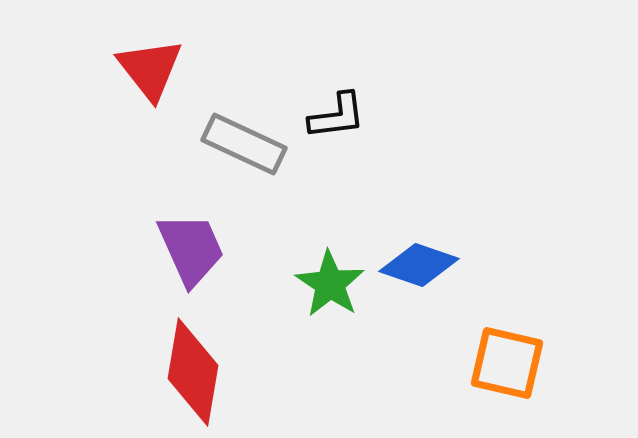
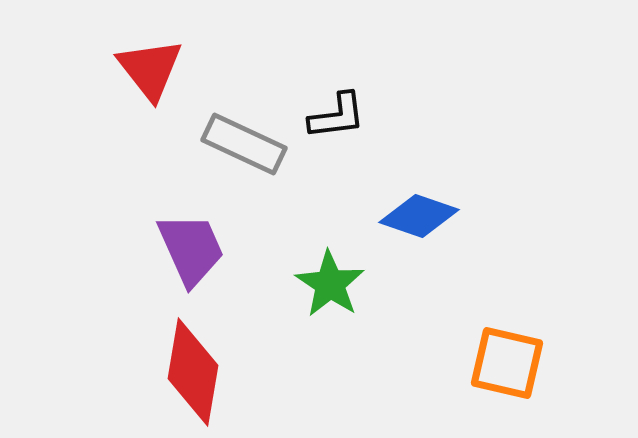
blue diamond: moved 49 px up
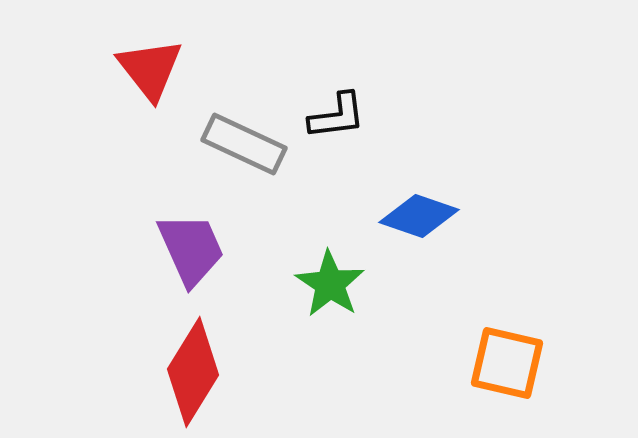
red diamond: rotated 22 degrees clockwise
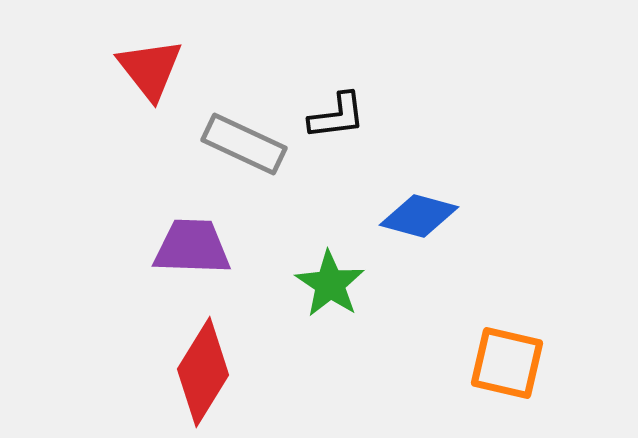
blue diamond: rotated 4 degrees counterclockwise
purple trapezoid: moved 1 px right, 2 px up; rotated 64 degrees counterclockwise
red diamond: moved 10 px right
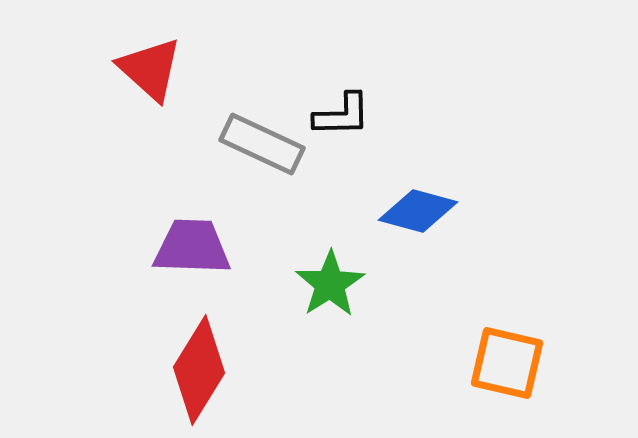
red triangle: rotated 10 degrees counterclockwise
black L-shape: moved 5 px right, 1 px up; rotated 6 degrees clockwise
gray rectangle: moved 18 px right
blue diamond: moved 1 px left, 5 px up
green star: rotated 6 degrees clockwise
red diamond: moved 4 px left, 2 px up
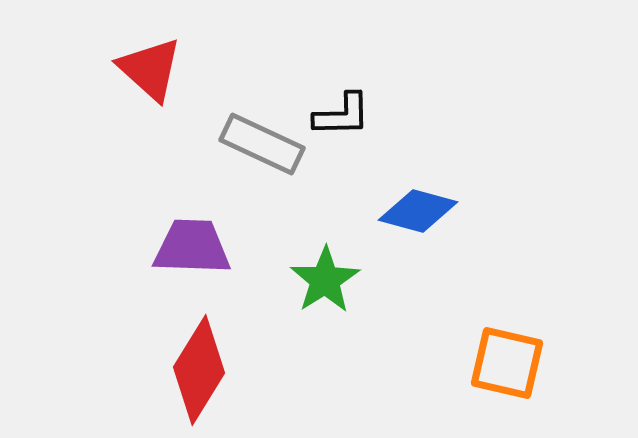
green star: moved 5 px left, 4 px up
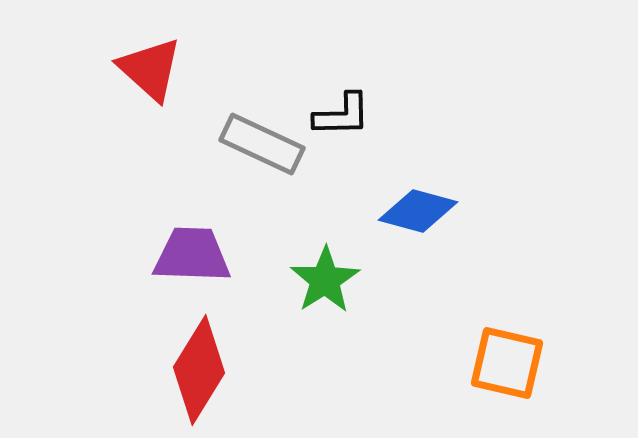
purple trapezoid: moved 8 px down
